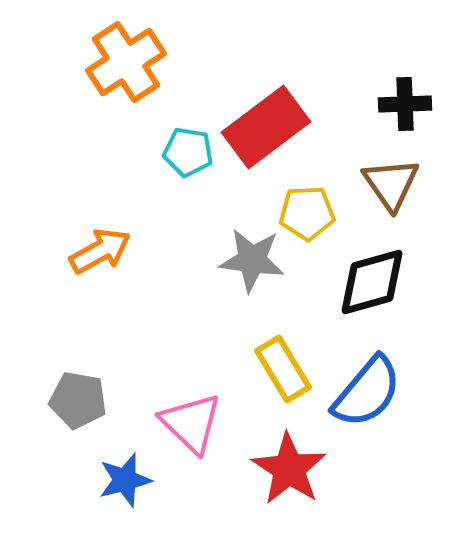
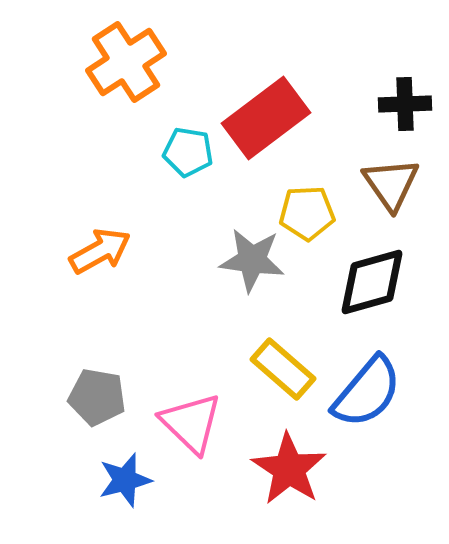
red rectangle: moved 9 px up
yellow rectangle: rotated 18 degrees counterclockwise
gray pentagon: moved 19 px right, 3 px up
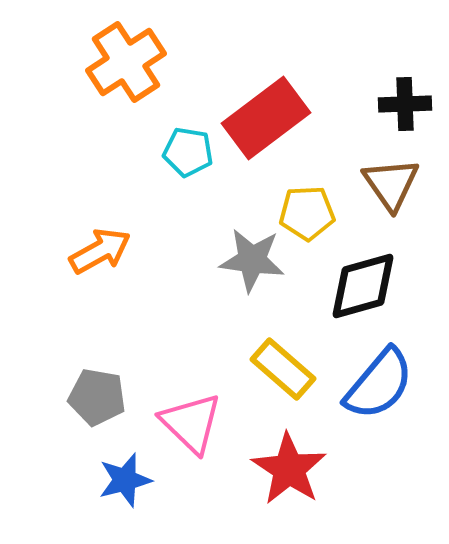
black diamond: moved 9 px left, 4 px down
blue semicircle: moved 12 px right, 8 px up
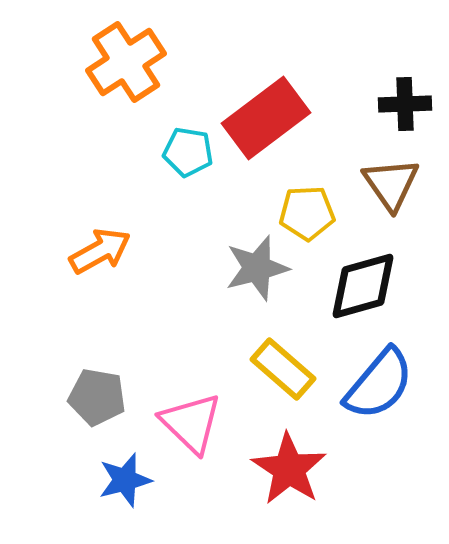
gray star: moved 5 px right, 8 px down; rotated 22 degrees counterclockwise
